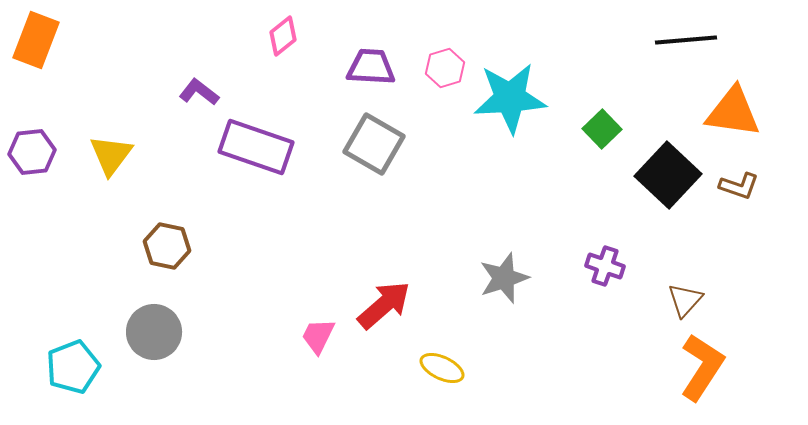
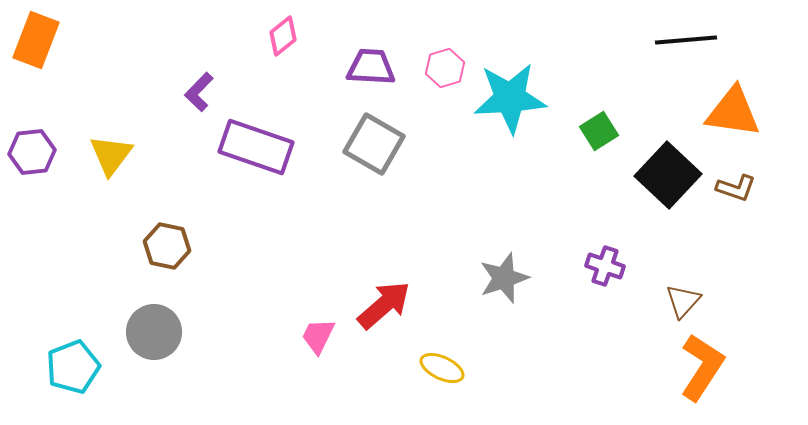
purple L-shape: rotated 84 degrees counterclockwise
green square: moved 3 px left, 2 px down; rotated 12 degrees clockwise
brown L-shape: moved 3 px left, 2 px down
brown triangle: moved 2 px left, 1 px down
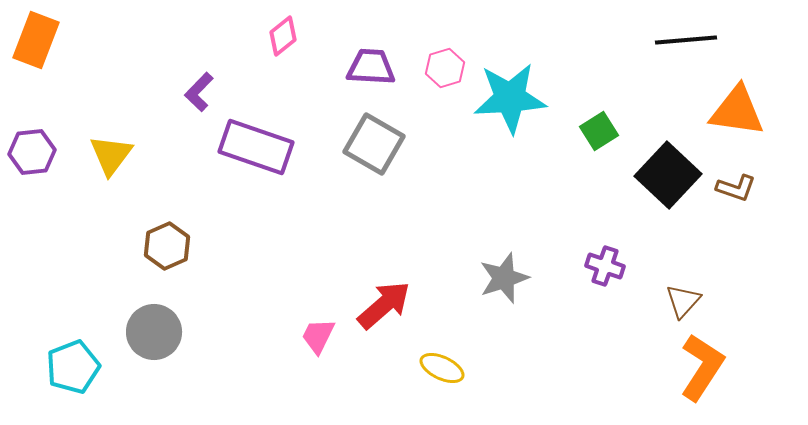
orange triangle: moved 4 px right, 1 px up
brown hexagon: rotated 24 degrees clockwise
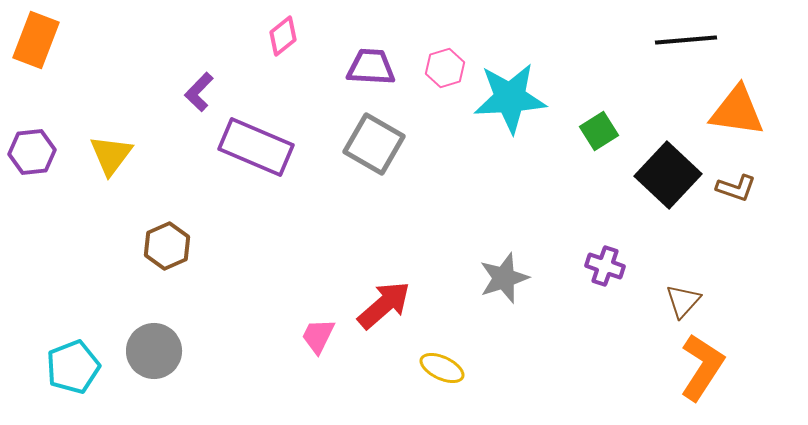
purple rectangle: rotated 4 degrees clockwise
gray circle: moved 19 px down
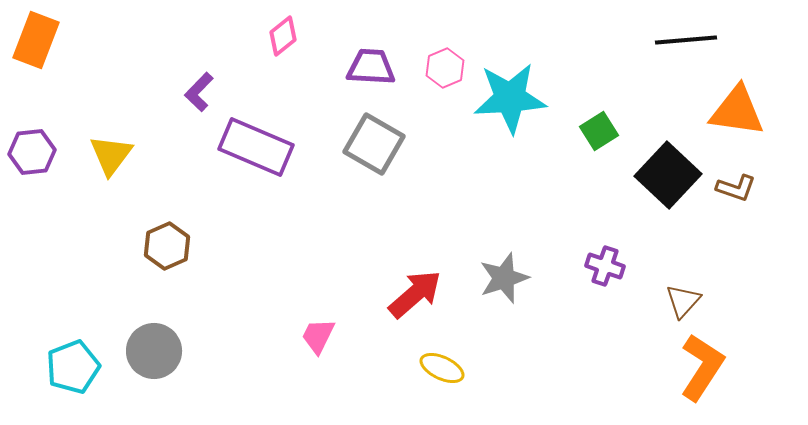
pink hexagon: rotated 6 degrees counterclockwise
red arrow: moved 31 px right, 11 px up
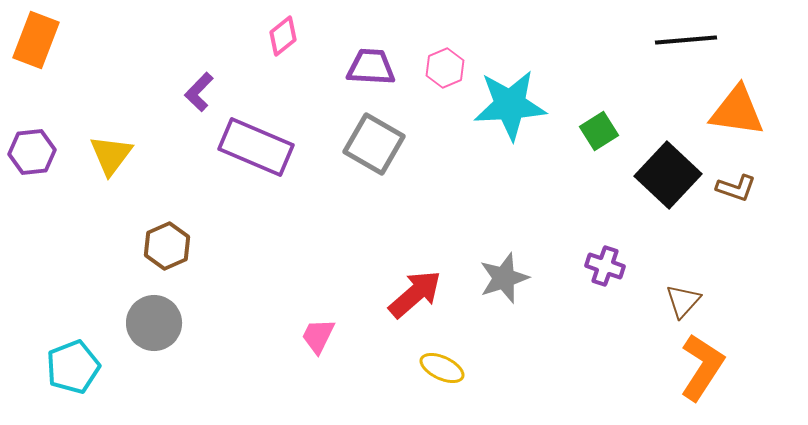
cyan star: moved 7 px down
gray circle: moved 28 px up
